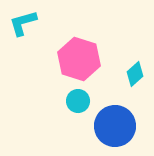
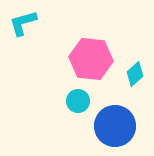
pink hexagon: moved 12 px right; rotated 12 degrees counterclockwise
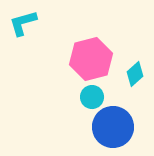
pink hexagon: rotated 21 degrees counterclockwise
cyan circle: moved 14 px right, 4 px up
blue circle: moved 2 px left, 1 px down
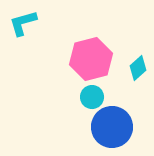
cyan diamond: moved 3 px right, 6 px up
blue circle: moved 1 px left
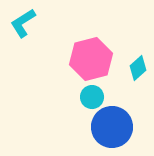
cyan L-shape: rotated 16 degrees counterclockwise
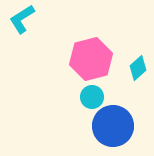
cyan L-shape: moved 1 px left, 4 px up
blue circle: moved 1 px right, 1 px up
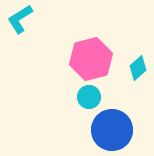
cyan L-shape: moved 2 px left
cyan circle: moved 3 px left
blue circle: moved 1 px left, 4 px down
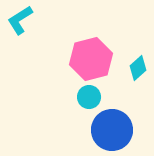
cyan L-shape: moved 1 px down
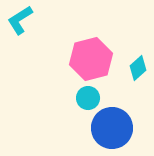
cyan circle: moved 1 px left, 1 px down
blue circle: moved 2 px up
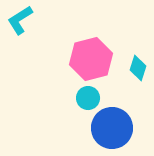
cyan diamond: rotated 30 degrees counterclockwise
